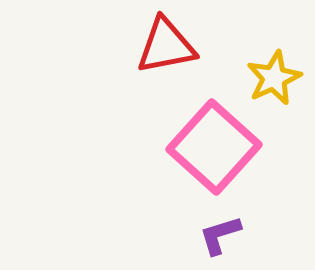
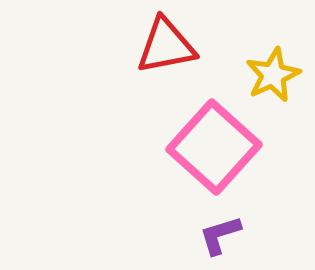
yellow star: moved 1 px left, 3 px up
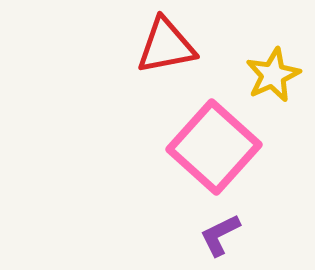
purple L-shape: rotated 9 degrees counterclockwise
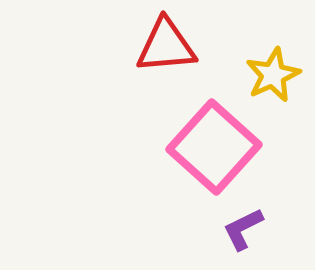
red triangle: rotated 6 degrees clockwise
purple L-shape: moved 23 px right, 6 px up
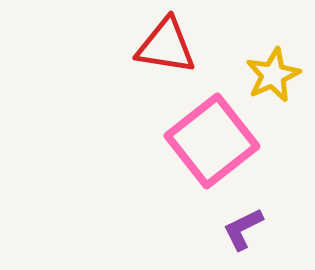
red triangle: rotated 14 degrees clockwise
pink square: moved 2 px left, 6 px up; rotated 10 degrees clockwise
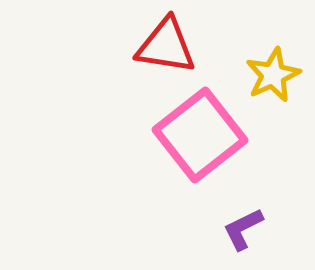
pink square: moved 12 px left, 6 px up
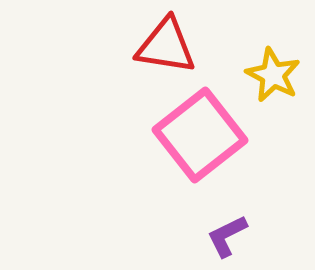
yellow star: rotated 20 degrees counterclockwise
purple L-shape: moved 16 px left, 7 px down
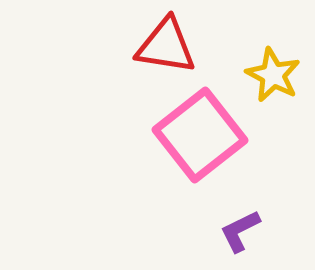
purple L-shape: moved 13 px right, 5 px up
